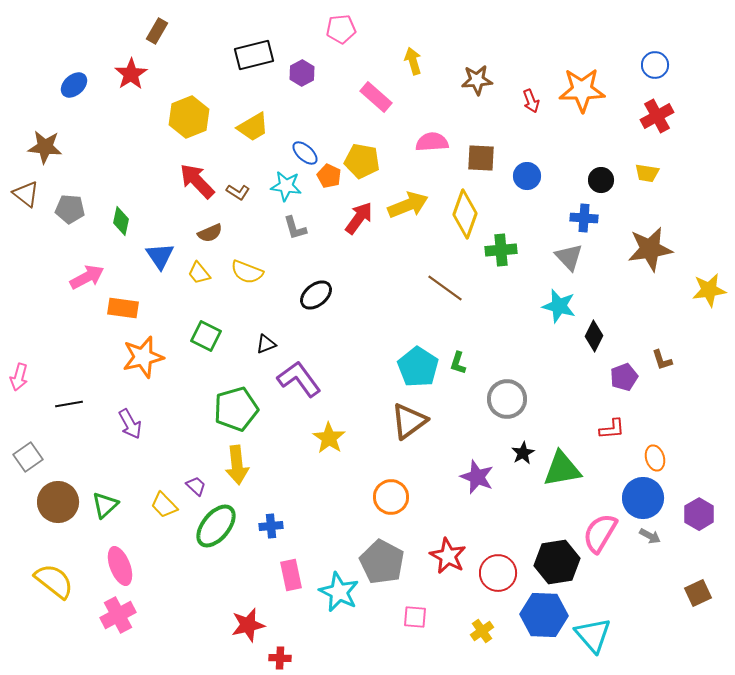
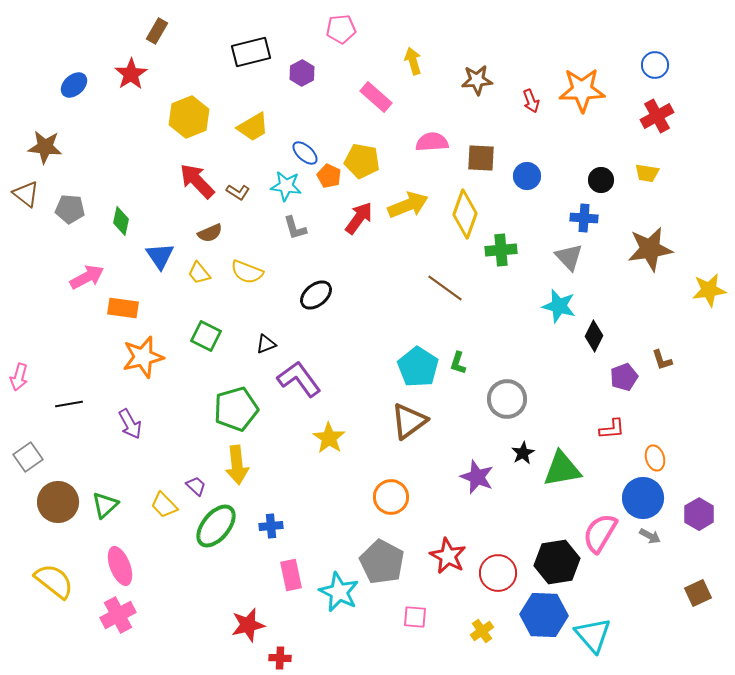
black rectangle at (254, 55): moved 3 px left, 3 px up
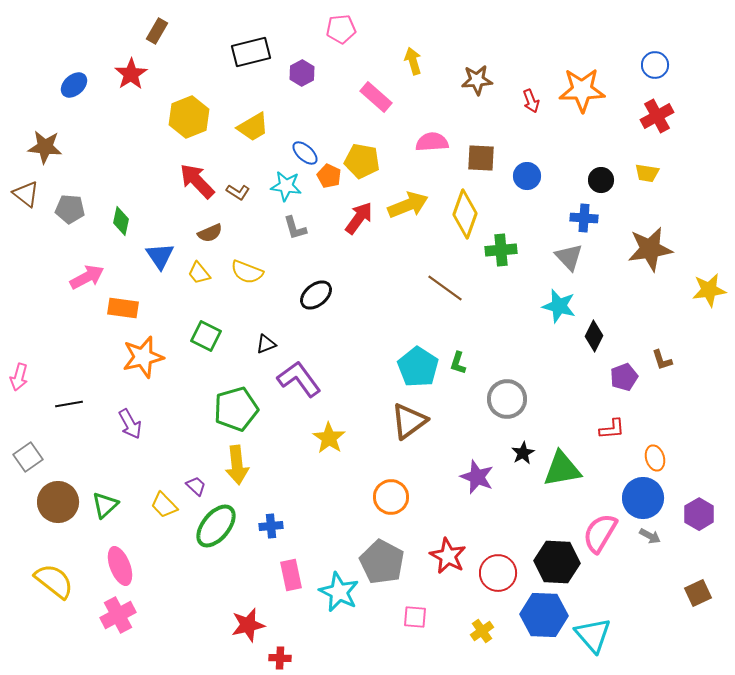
black hexagon at (557, 562): rotated 12 degrees clockwise
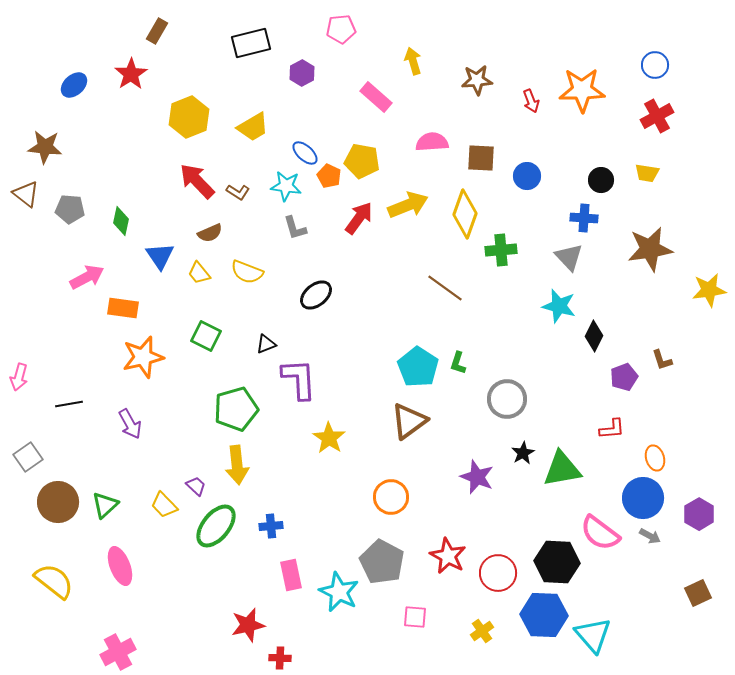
black rectangle at (251, 52): moved 9 px up
purple L-shape at (299, 379): rotated 33 degrees clockwise
pink semicircle at (600, 533): rotated 84 degrees counterclockwise
pink cross at (118, 615): moved 37 px down
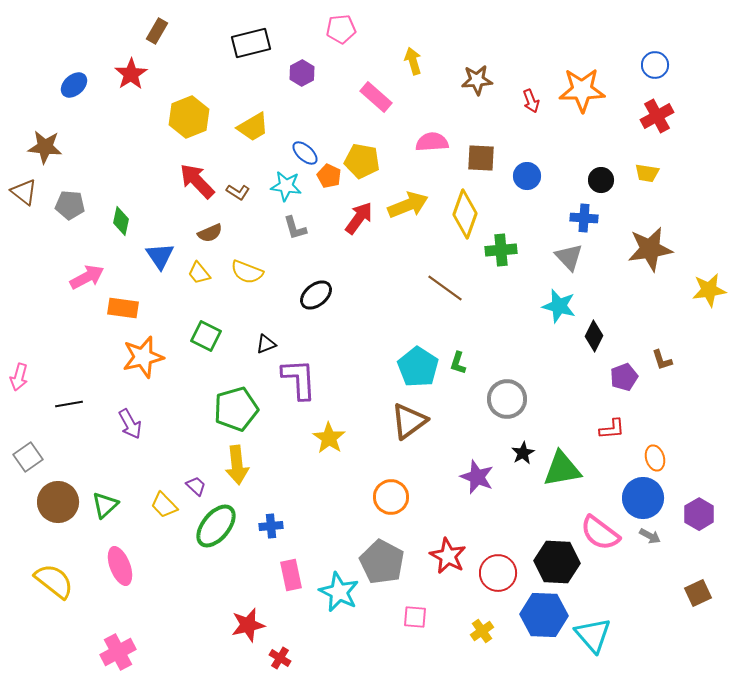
brown triangle at (26, 194): moved 2 px left, 2 px up
gray pentagon at (70, 209): moved 4 px up
red cross at (280, 658): rotated 30 degrees clockwise
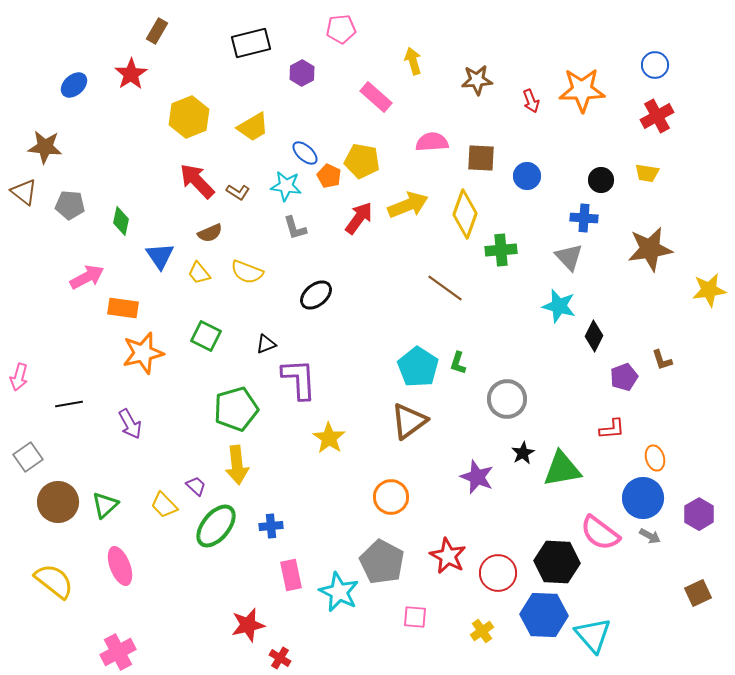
orange star at (143, 357): moved 4 px up
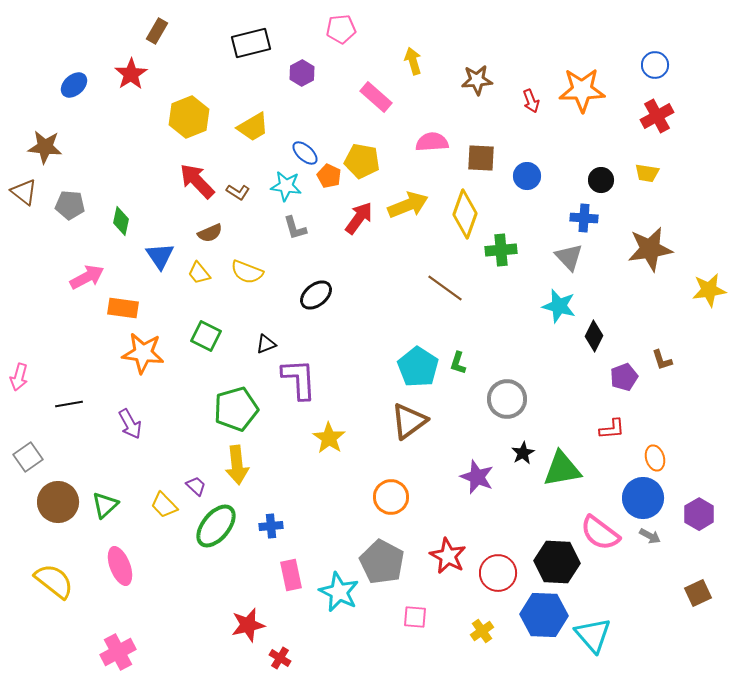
orange star at (143, 353): rotated 21 degrees clockwise
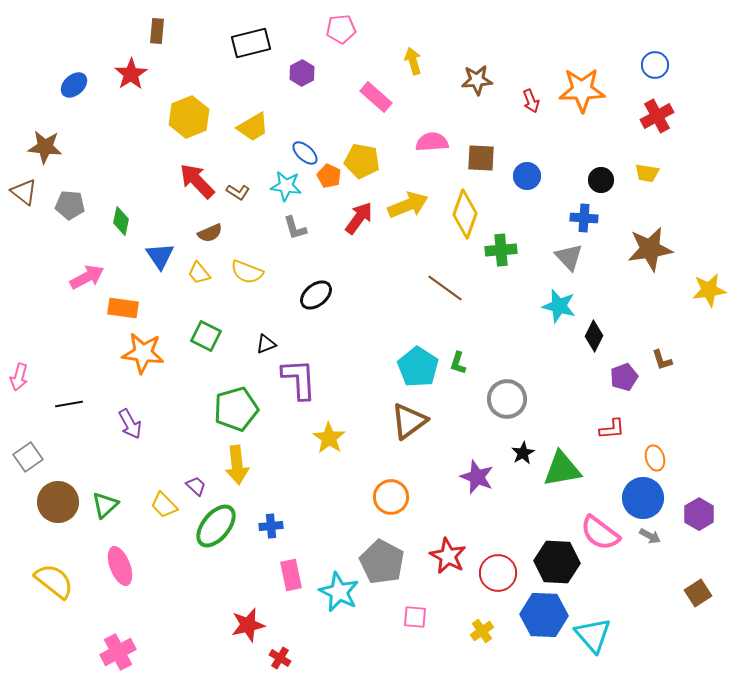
brown rectangle at (157, 31): rotated 25 degrees counterclockwise
brown square at (698, 593): rotated 8 degrees counterclockwise
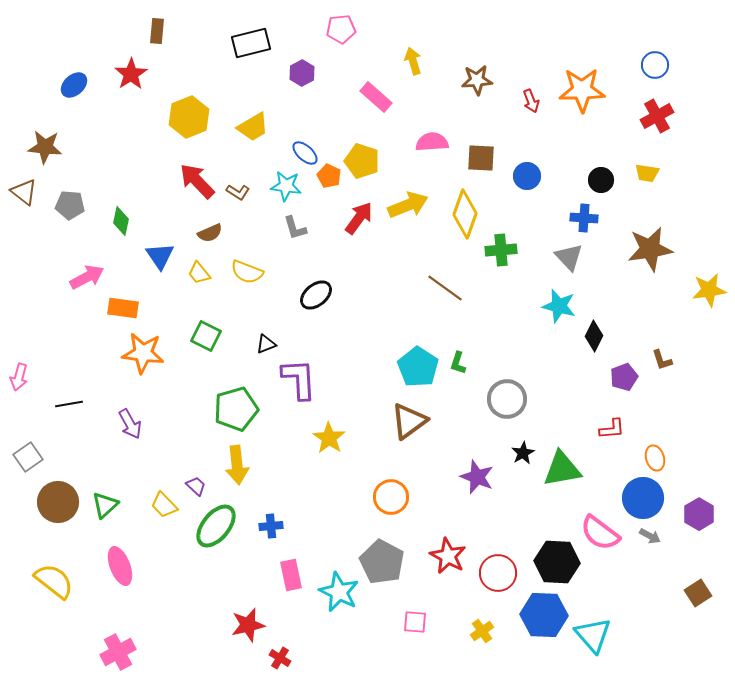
yellow pentagon at (362, 161): rotated 8 degrees clockwise
pink square at (415, 617): moved 5 px down
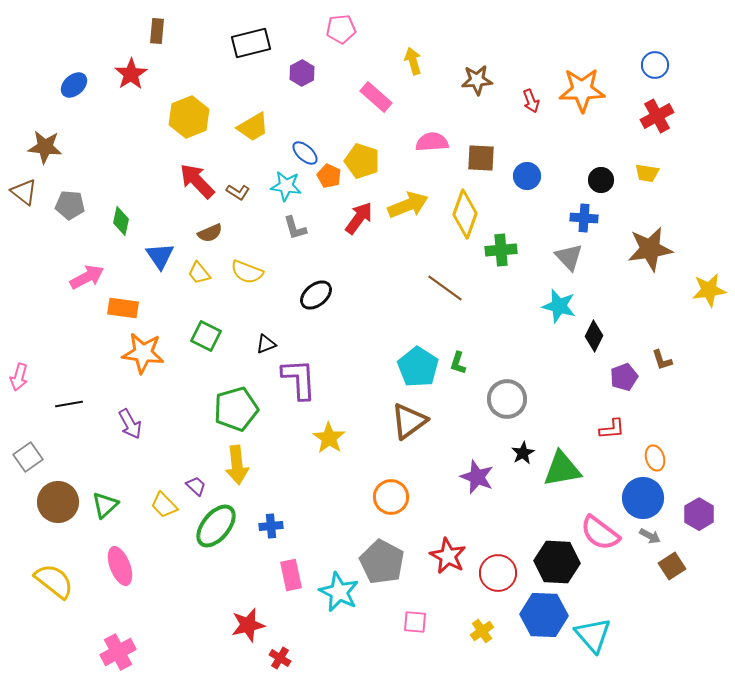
brown square at (698, 593): moved 26 px left, 27 px up
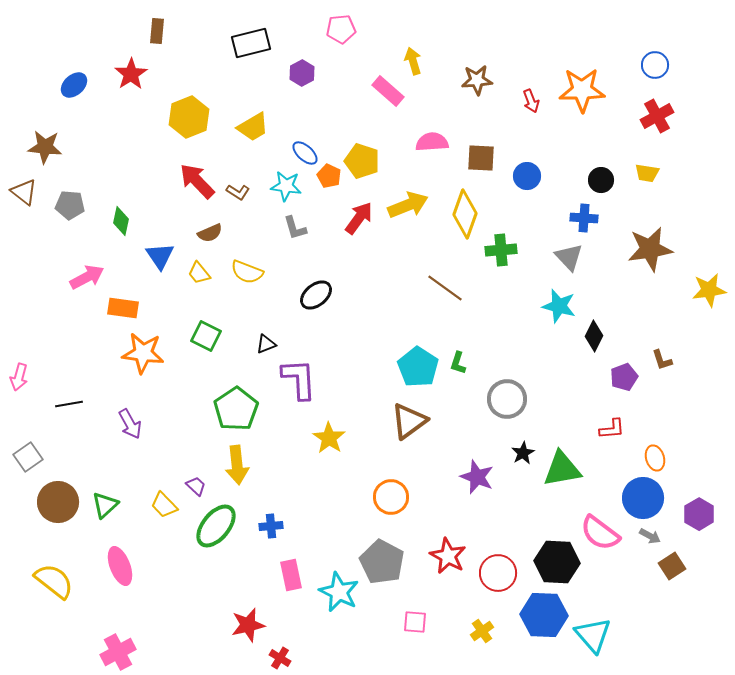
pink rectangle at (376, 97): moved 12 px right, 6 px up
green pentagon at (236, 409): rotated 18 degrees counterclockwise
